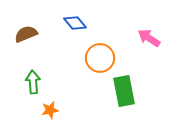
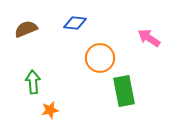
blue diamond: rotated 45 degrees counterclockwise
brown semicircle: moved 5 px up
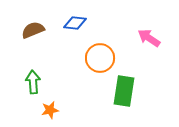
brown semicircle: moved 7 px right, 1 px down
green rectangle: rotated 20 degrees clockwise
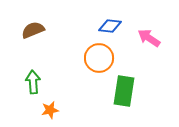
blue diamond: moved 35 px right, 3 px down
orange circle: moved 1 px left
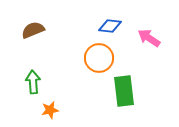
green rectangle: rotated 16 degrees counterclockwise
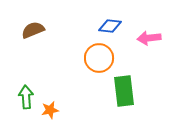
pink arrow: rotated 40 degrees counterclockwise
green arrow: moved 7 px left, 15 px down
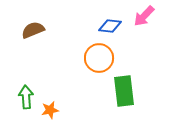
pink arrow: moved 5 px left, 22 px up; rotated 40 degrees counterclockwise
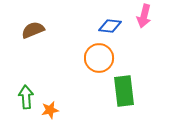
pink arrow: rotated 30 degrees counterclockwise
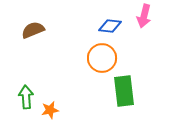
orange circle: moved 3 px right
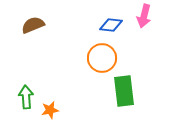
blue diamond: moved 1 px right, 1 px up
brown semicircle: moved 5 px up
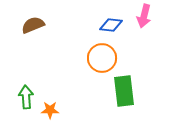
orange star: rotated 12 degrees clockwise
